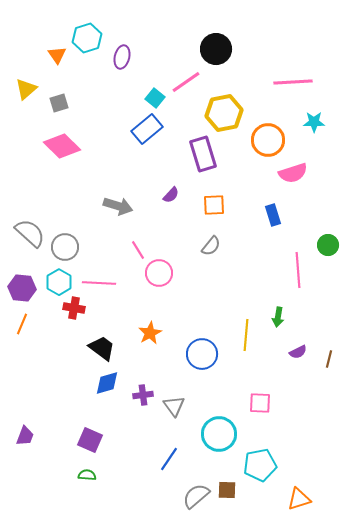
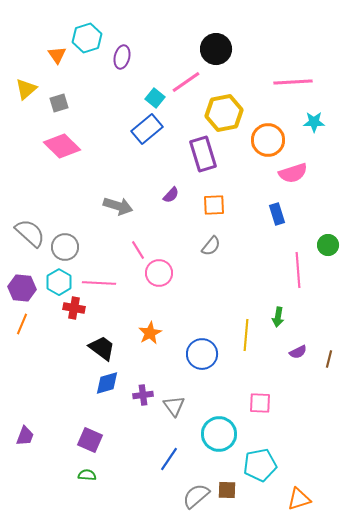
blue rectangle at (273, 215): moved 4 px right, 1 px up
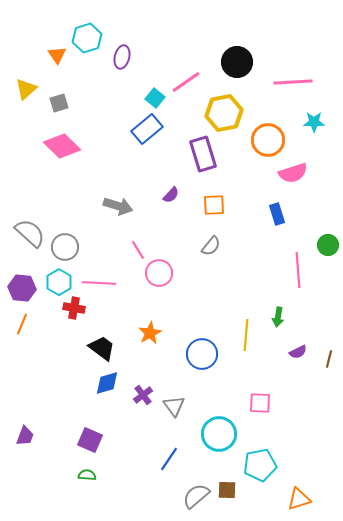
black circle at (216, 49): moved 21 px right, 13 px down
purple cross at (143, 395): rotated 30 degrees counterclockwise
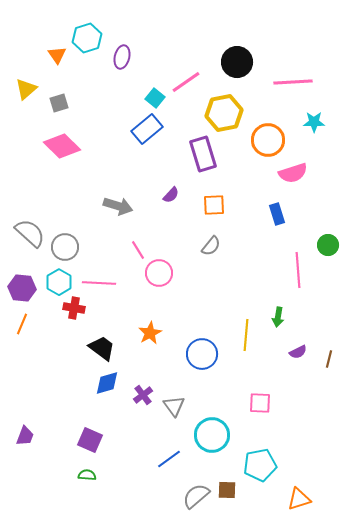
cyan circle at (219, 434): moved 7 px left, 1 px down
blue line at (169, 459): rotated 20 degrees clockwise
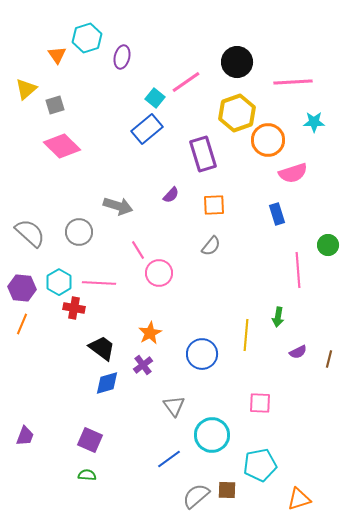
gray square at (59, 103): moved 4 px left, 2 px down
yellow hexagon at (224, 113): moved 13 px right; rotated 9 degrees counterclockwise
gray circle at (65, 247): moved 14 px right, 15 px up
purple cross at (143, 395): moved 30 px up
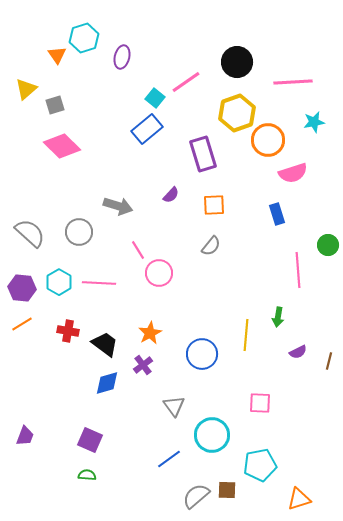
cyan hexagon at (87, 38): moved 3 px left
cyan star at (314, 122): rotated 10 degrees counterclockwise
red cross at (74, 308): moved 6 px left, 23 px down
orange line at (22, 324): rotated 35 degrees clockwise
black trapezoid at (102, 348): moved 3 px right, 4 px up
brown line at (329, 359): moved 2 px down
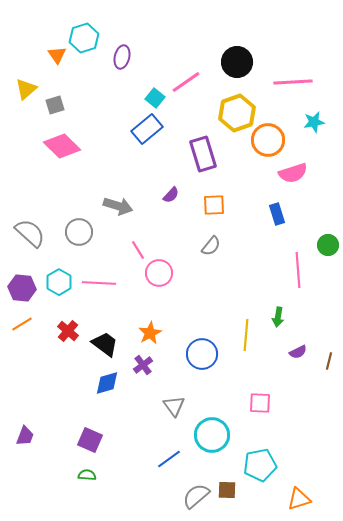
red cross at (68, 331): rotated 30 degrees clockwise
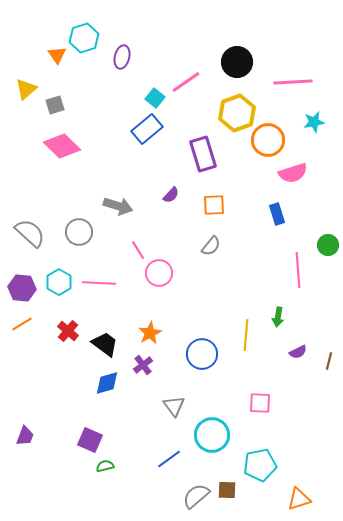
green semicircle at (87, 475): moved 18 px right, 9 px up; rotated 18 degrees counterclockwise
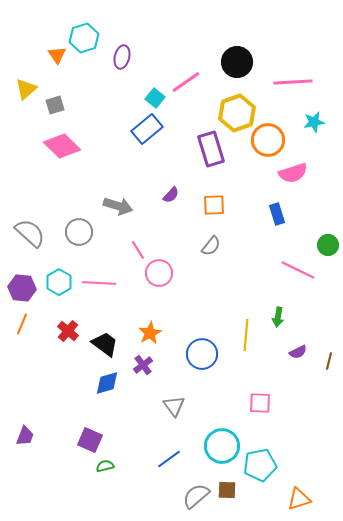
purple rectangle at (203, 154): moved 8 px right, 5 px up
pink line at (298, 270): rotated 60 degrees counterclockwise
orange line at (22, 324): rotated 35 degrees counterclockwise
cyan circle at (212, 435): moved 10 px right, 11 px down
